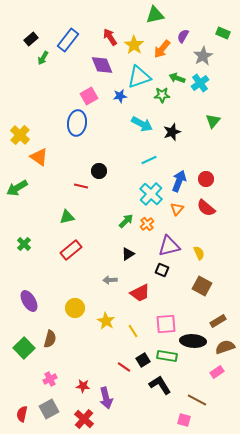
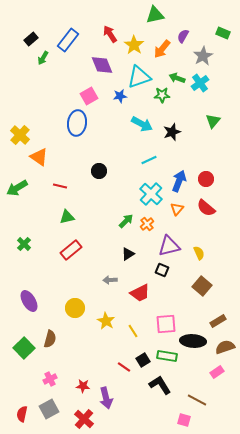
red arrow at (110, 37): moved 3 px up
red line at (81, 186): moved 21 px left
brown square at (202, 286): rotated 12 degrees clockwise
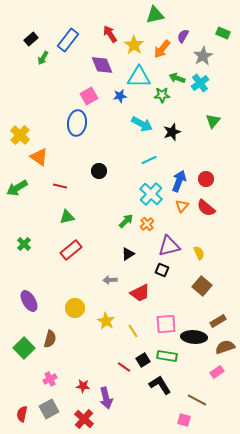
cyan triangle at (139, 77): rotated 20 degrees clockwise
orange triangle at (177, 209): moved 5 px right, 3 px up
black ellipse at (193, 341): moved 1 px right, 4 px up
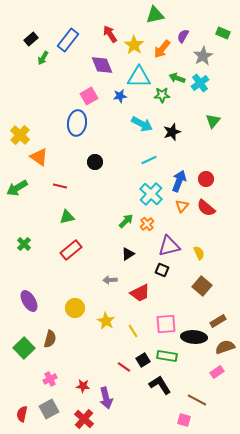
black circle at (99, 171): moved 4 px left, 9 px up
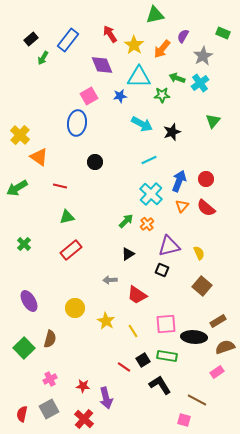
red trapezoid at (140, 293): moved 3 px left, 2 px down; rotated 60 degrees clockwise
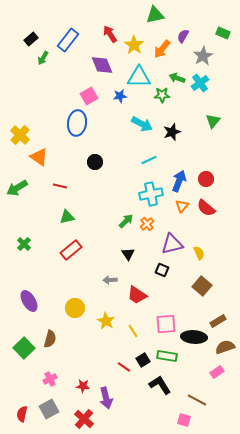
cyan cross at (151, 194): rotated 35 degrees clockwise
purple triangle at (169, 246): moved 3 px right, 2 px up
black triangle at (128, 254): rotated 32 degrees counterclockwise
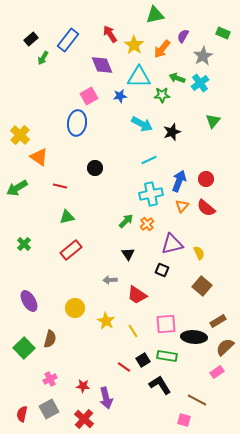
black circle at (95, 162): moved 6 px down
brown semicircle at (225, 347): rotated 24 degrees counterclockwise
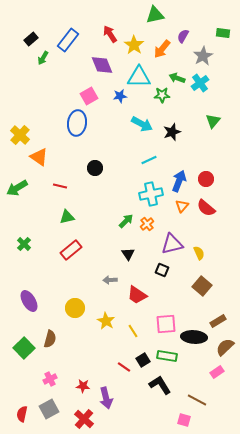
green rectangle at (223, 33): rotated 16 degrees counterclockwise
